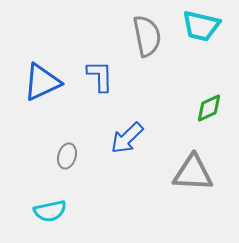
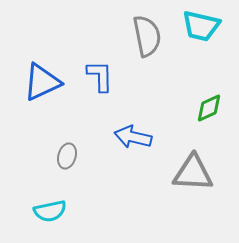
blue arrow: moved 6 px right, 1 px up; rotated 57 degrees clockwise
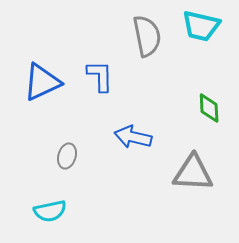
green diamond: rotated 68 degrees counterclockwise
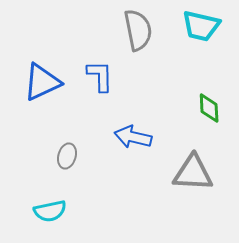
gray semicircle: moved 9 px left, 6 px up
